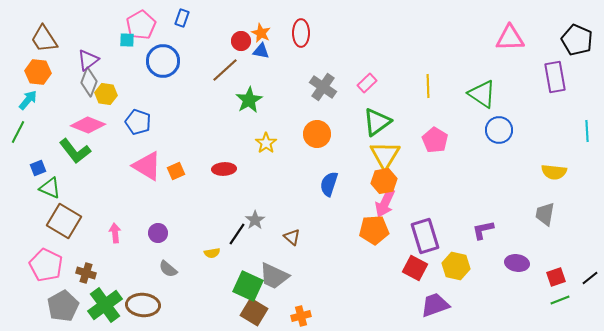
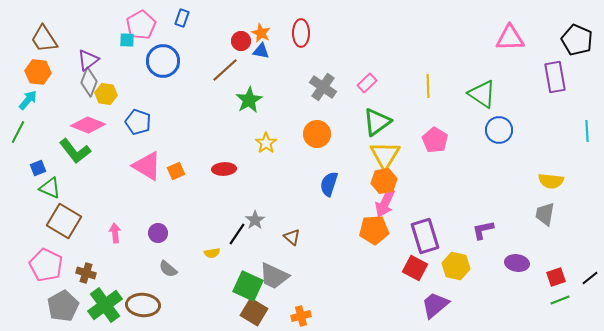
yellow semicircle at (554, 172): moved 3 px left, 9 px down
purple trapezoid at (435, 305): rotated 20 degrees counterclockwise
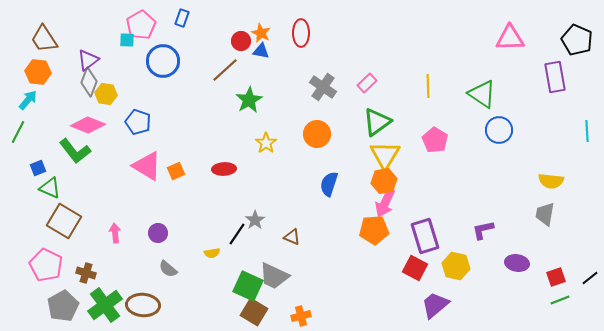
brown triangle at (292, 237): rotated 18 degrees counterclockwise
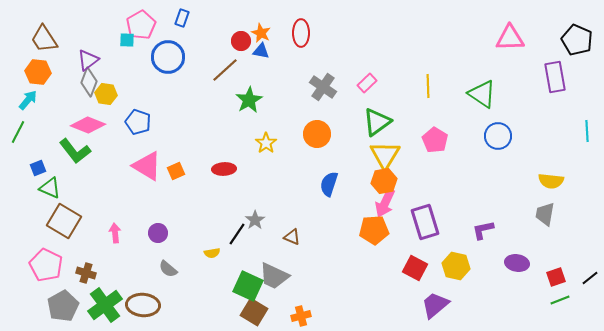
blue circle at (163, 61): moved 5 px right, 4 px up
blue circle at (499, 130): moved 1 px left, 6 px down
purple rectangle at (425, 236): moved 14 px up
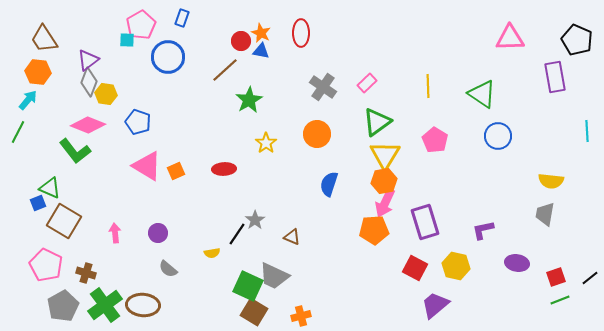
blue square at (38, 168): moved 35 px down
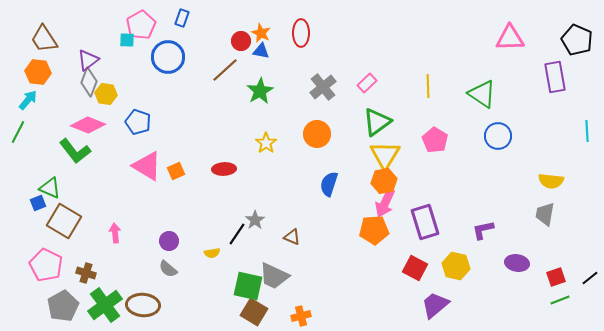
gray cross at (323, 87): rotated 16 degrees clockwise
green star at (249, 100): moved 11 px right, 9 px up
purple circle at (158, 233): moved 11 px right, 8 px down
green square at (248, 286): rotated 12 degrees counterclockwise
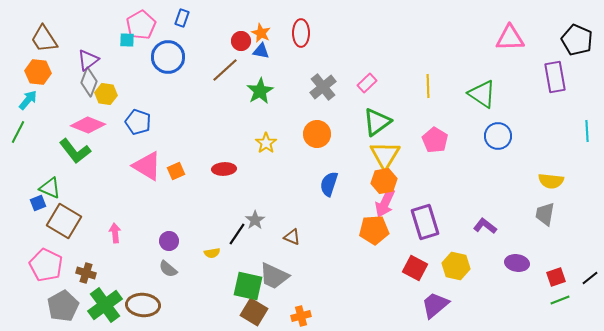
purple L-shape at (483, 230): moved 2 px right, 4 px up; rotated 50 degrees clockwise
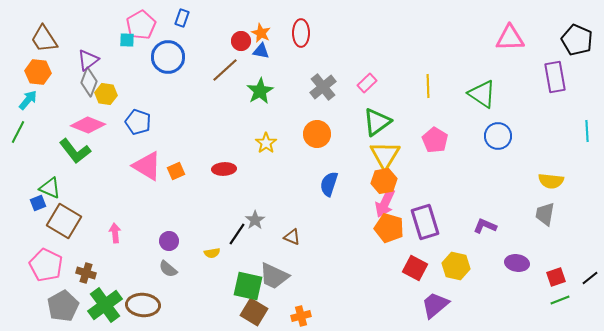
purple L-shape at (485, 226): rotated 15 degrees counterclockwise
orange pentagon at (374, 230): moved 15 px right, 2 px up; rotated 20 degrees clockwise
